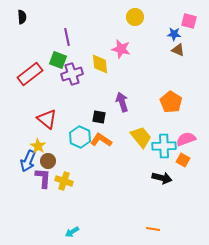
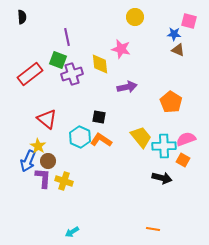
purple arrow: moved 5 px right, 15 px up; rotated 96 degrees clockwise
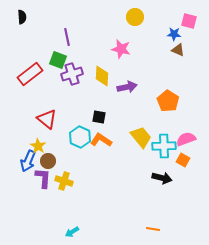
yellow diamond: moved 2 px right, 12 px down; rotated 10 degrees clockwise
orange pentagon: moved 3 px left, 1 px up
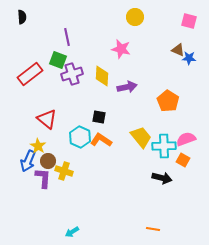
blue star: moved 15 px right, 24 px down
yellow cross: moved 10 px up
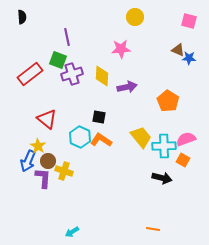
pink star: rotated 18 degrees counterclockwise
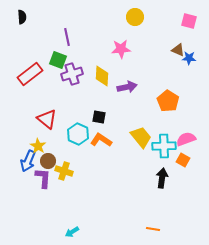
cyan hexagon: moved 2 px left, 3 px up
black arrow: rotated 96 degrees counterclockwise
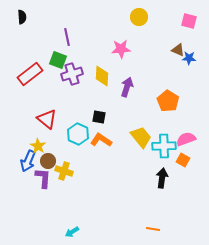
yellow circle: moved 4 px right
purple arrow: rotated 60 degrees counterclockwise
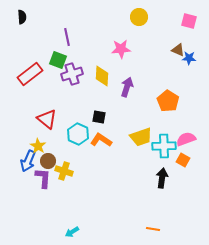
yellow trapezoid: rotated 110 degrees clockwise
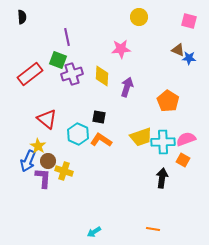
cyan cross: moved 1 px left, 4 px up
cyan arrow: moved 22 px right
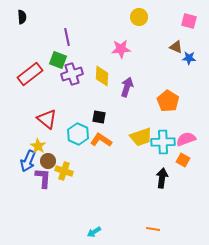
brown triangle: moved 2 px left, 3 px up
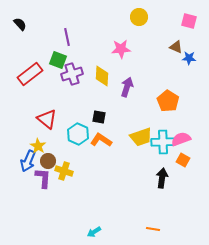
black semicircle: moved 2 px left, 7 px down; rotated 40 degrees counterclockwise
pink semicircle: moved 5 px left
